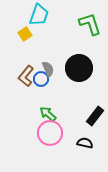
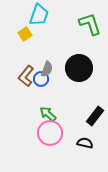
gray semicircle: moved 1 px left; rotated 42 degrees clockwise
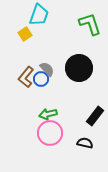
gray semicircle: rotated 63 degrees counterclockwise
brown L-shape: moved 1 px down
green arrow: rotated 54 degrees counterclockwise
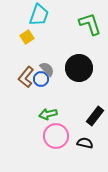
yellow square: moved 2 px right, 3 px down
pink circle: moved 6 px right, 3 px down
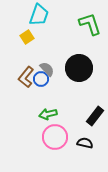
pink circle: moved 1 px left, 1 px down
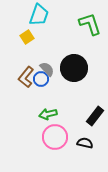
black circle: moved 5 px left
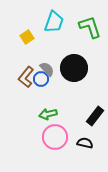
cyan trapezoid: moved 15 px right, 7 px down
green L-shape: moved 3 px down
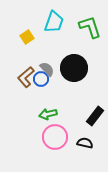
brown L-shape: rotated 10 degrees clockwise
